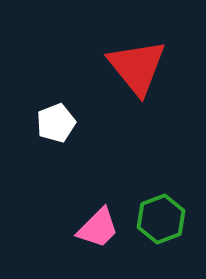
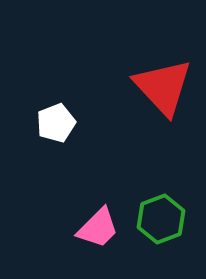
red triangle: moved 26 px right, 20 px down; rotated 4 degrees counterclockwise
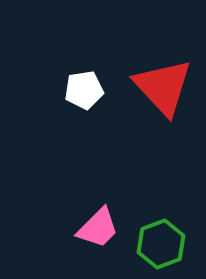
white pentagon: moved 28 px right, 33 px up; rotated 12 degrees clockwise
green hexagon: moved 25 px down
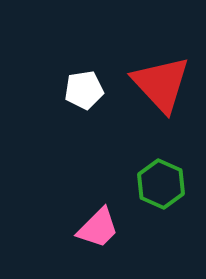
red triangle: moved 2 px left, 3 px up
green hexagon: moved 60 px up; rotated 15 degrees counterclockwise
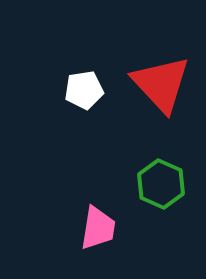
pink trapezoid: rotated 36 degrees counterclockwise
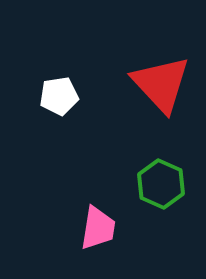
white pentagon: moved 25 px left, 6 px down
